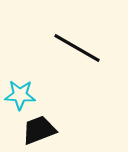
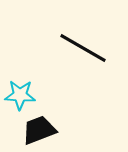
black line: moved 6 px right
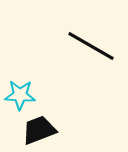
black line: moved 8 px right, 2 px up
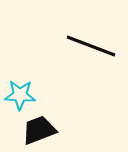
black line: rotated 9 degrees counterclockwise
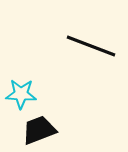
cyan star: moved 1 px right, 1 px up
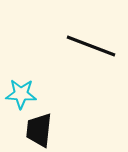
black trapezoid: rotated 63 degrees counterclockwise
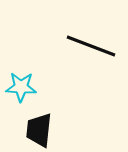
cyan star: moved 7 px up
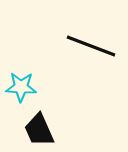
black trapezoid: rotated 30 degrees counterclockwise
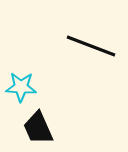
black trapezoid: moved 1 px left, 2 px up
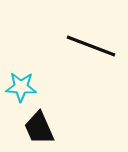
black trapezoid: moved 1 px right
